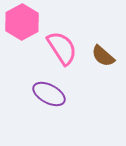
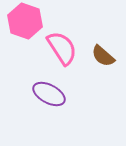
pink hexagon: moved 3 px right, 1 px up; rotated 12 degrees counterclockwise
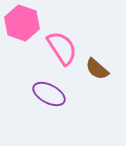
pink hexagon: moved 3 px left, 2 px down
brown semicircle: moved 6 px left, 13 px down
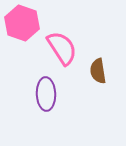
brown semicircle: moved 1 px right, 2 px down; rotated 40 degrees clockwise
purple ellipse: moved 3 px left; rotated 60 degrees clockwise
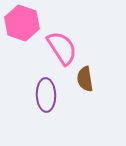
brown semicircle: moved 13 px left, 8 px down
purple ellipse: moved 1 px down
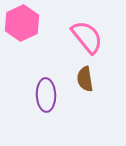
pink hexagon: rotated 16 degrees clockwise
pink semicircle: moved 25 px right, 11 px up; rotated 6 degrees counterclockwise
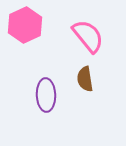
pink hexagon: moved 3 px right, 2 px down
pink semicircle: moved 1 px right, 1 px up
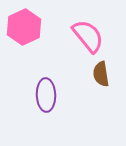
pink hexagon: moved 1 px left, 2 px down
brown semicircle: moved 16 px right, 5 px up
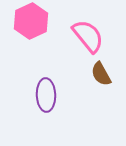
pink hexagon: moved 7 px right, 6 px up
brown semicircle: rotated 20 degrees counterclockwise
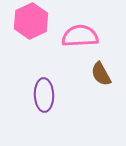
pink semicircle: moved 8 px left; rotated 54 degrees counterclockwise
purple ellipse: moved 2 px left
